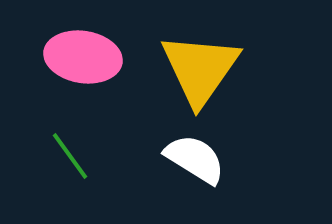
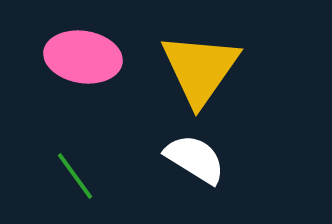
green line: moved 5 px right, 20 px down
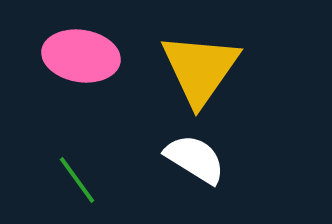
pink ellipse: moved 2 px left, 1 px up
green line: moved 2 px right, 4 px down
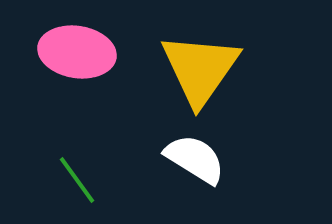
pink ellipse: moved 4 px left, 4 px up
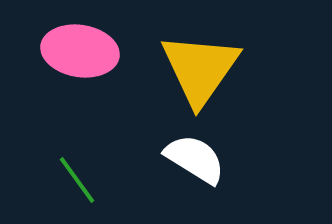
pink ellipse: moved 3 px right, 1 px up
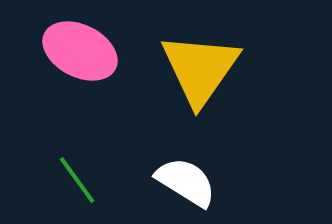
pink ellipse: rotated 18 degrees clockwise
white semicircle: moved 9 px left, 23 px down
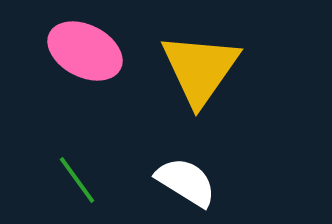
pink ellipse: moved 5 px right
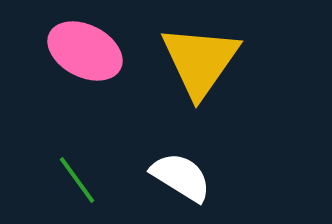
yellow triangle: moved 8 px up
white semicircle: moved 5 px left, 5 px up
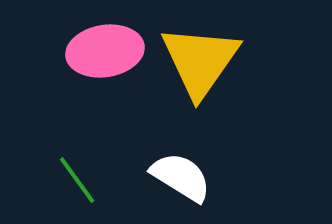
pink ellipse: moved 20 px right; rotated 36 degrees counterclockwise
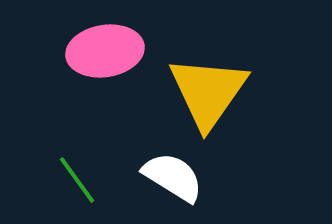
yellow triangle: moved 8 px right, 31 px down
white semicircle: moved 8 px left
